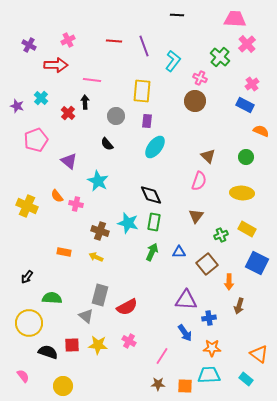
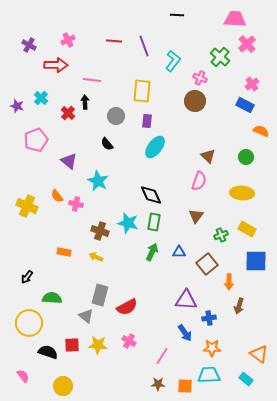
blue square at (257, 263): moved 1 px left, 2 px up; rotated 25 degrees counterclockwise
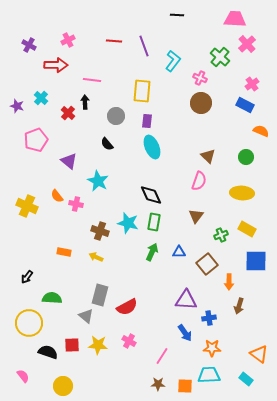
brown circle at (195, 101): moved 6 px right, 2 px down
cyan ellipse at (155, 147): moved 3 px left; rotated 60 degrees counterclockwise
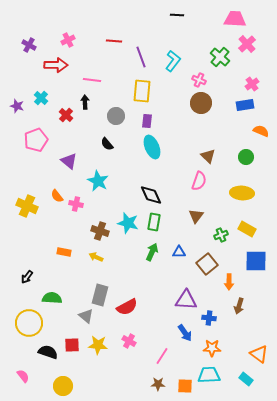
purple line at (144, 46): moved 3 px left, 11 px down
pink cross at (200, 78): moved 1 px left, 2 px down
blue rectangle at (245, 105): rotated 36 degrees counterclockwise
red cross at (68, 113): moved 2 px left, 2 px down
blue cross at (209, 318): rotated 16 degrees clockwise
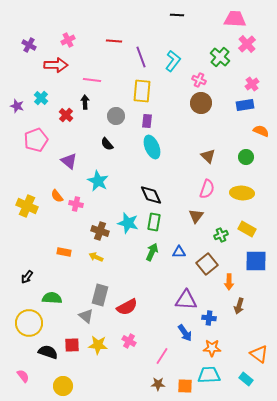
pink semicircle at (199, 181): moved 8 px right, 8 px down
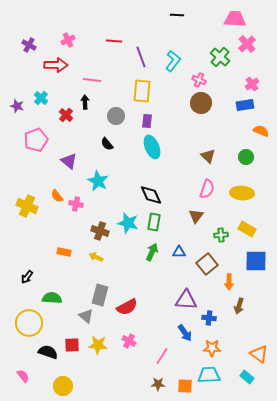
green cross at (221, 235): rotated 16 degrees clockwise
cyan rectangle at (246, 379): moved 1 px right, 2 px up
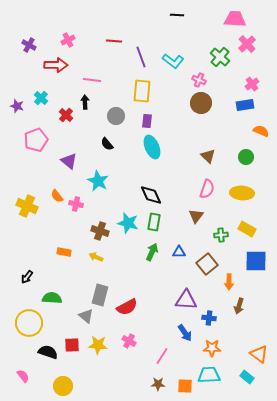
cyan L-shape at (173, 61): rotated 90 degrees clockwise
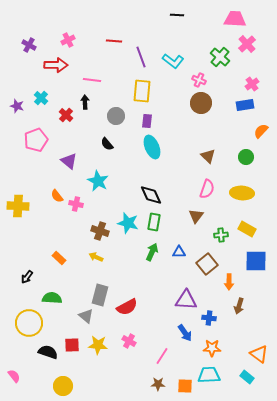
orange semicircle at (261, 131): rotated 70 degrees counterclockwise
yellow cross at (27, 206): moved 9 px left; rotated 20 degrees counterclockwise
orange rectangle at (64, 252): moved 5 px left, 6 px down; rotated 32 degrees clockwise
pink semicircle at (23, 376): moved 9 px left
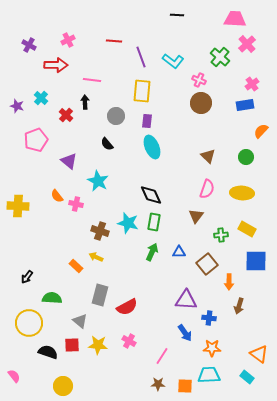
orange rectangle at (59, 258): moved 17 px right, 8 px down
gray triangle at (86, 316): moved 6 px left, 5 px down
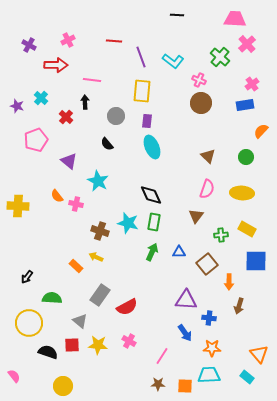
red cross at (66, 115): moved 2 px down
gray rectangle at (100, 295): rotated 20 degrees clockwise
orange triangle at (259, 354): rotated 12 degrees clockwise
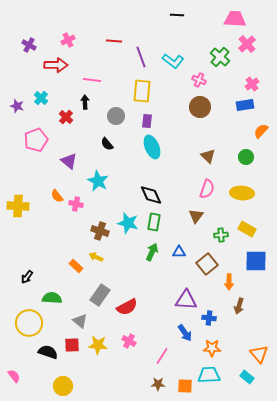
brown circle at (201, 103): moved 1 px left, 4 px down
